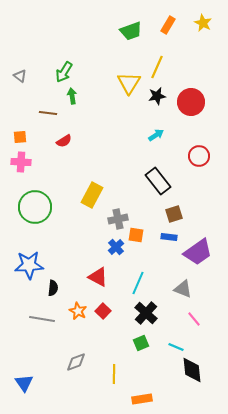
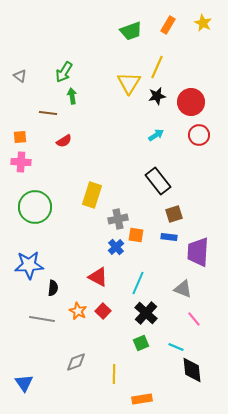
red circle at (199, 156): moved 21 px up
yellow rectangle at (92, 195): rotated 10 degrees counterclockwise
purple trapezoid at (198, 252): rotated 128 degrees clockwise
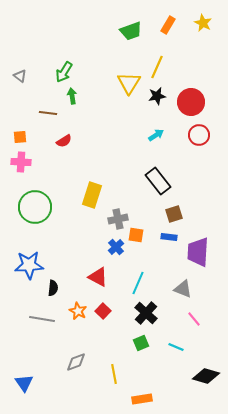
black diamond at (192, 370): moved 14 px right, 6 px down; rotated 68 degrees counterclockwise
yellow line at (114, 374): rotated 12 degrees counterclockwise
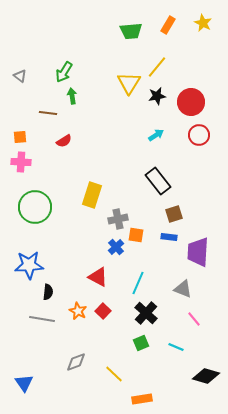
green trapezoid at (131, 31): rotated 15 degrees clockwise
yellow line at (157, 67): rotated 15 degrees clockwise
black semicircle at (53, 288): moved 5 px left, 4 px down
yellow line at (114, 374): rotated 36 degrees counterclockwise
